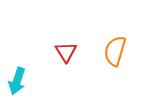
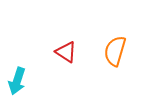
red triangle: rotated 25 degrees counterclockwise
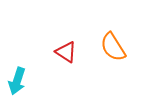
orange semicircle: moved 2 px left, 4 px up; rotated 48 degrees counterclockwise
